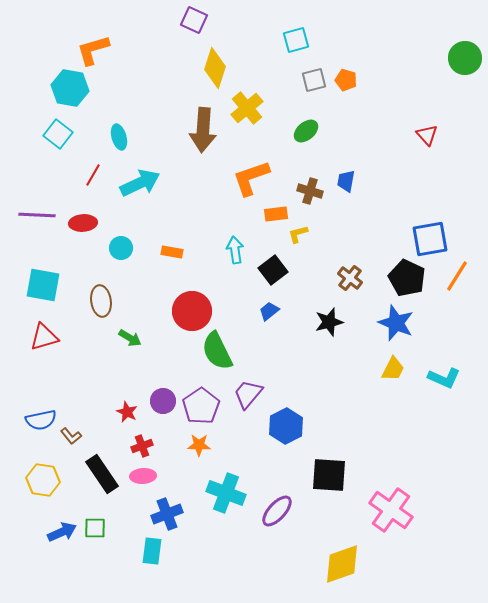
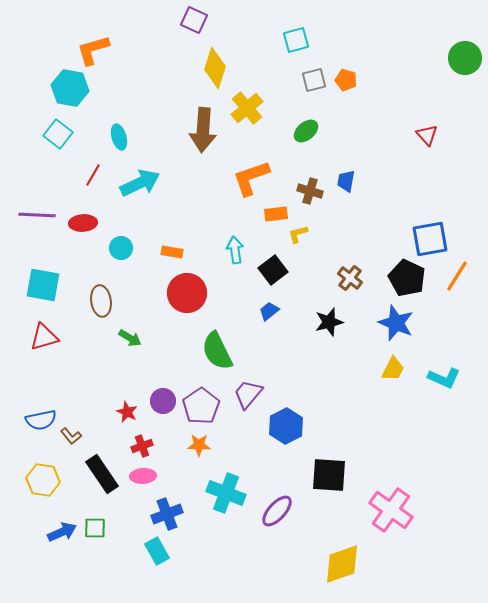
red circle at (192, 311): moved 5 px left, 18 px up
cyan rectangle at (152, 551): moved 5 px right; rotated 36 degrees counterclockwise
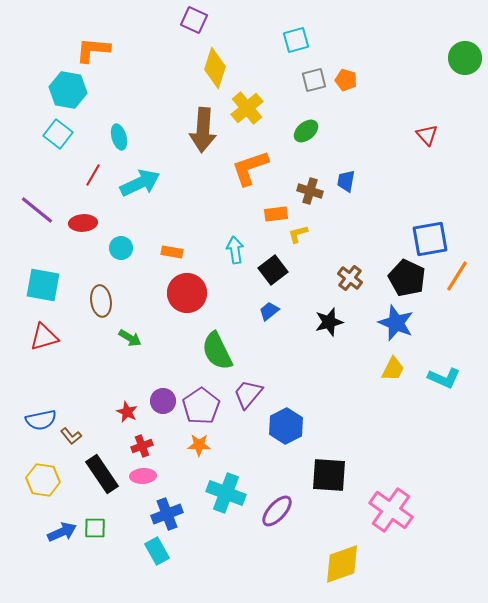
orange L-shape at (93, 50): rotated 21 degrees clockwise
cyan hexagon at (70, 88): moved 2 px left, 2 px down
orange L-shape at (251, 178): moved 1 px left, 10 px up
purple line at (37, 215): moved 5 px up; rotated 36 degrees clockwise
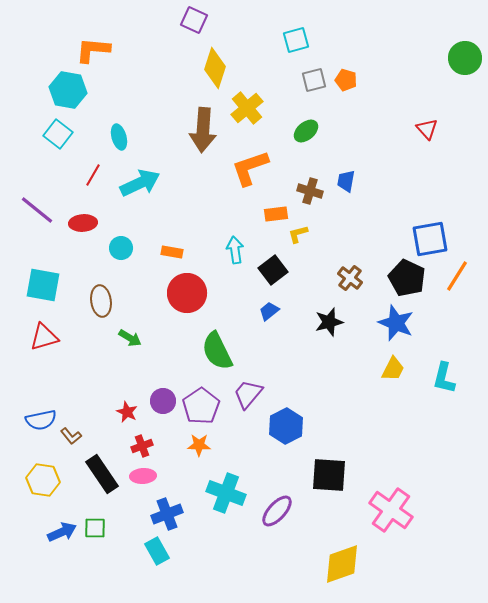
red triangle at (427, 135): moved 6 px up
cyan L-shape at (444, 378): rotated 80 degrees clockwise
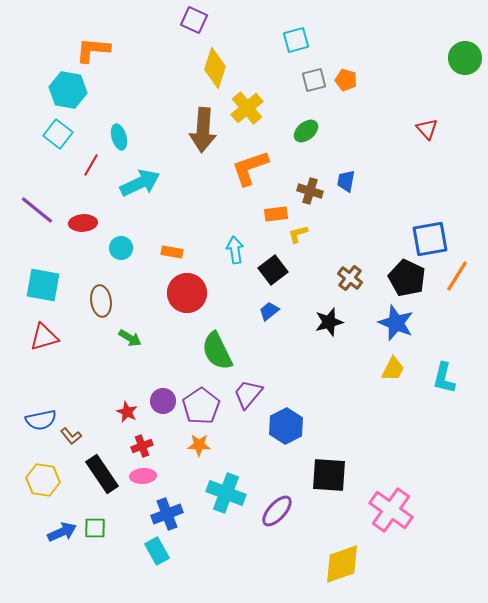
red line at (93, 175): moved 2 px left, 10 px up
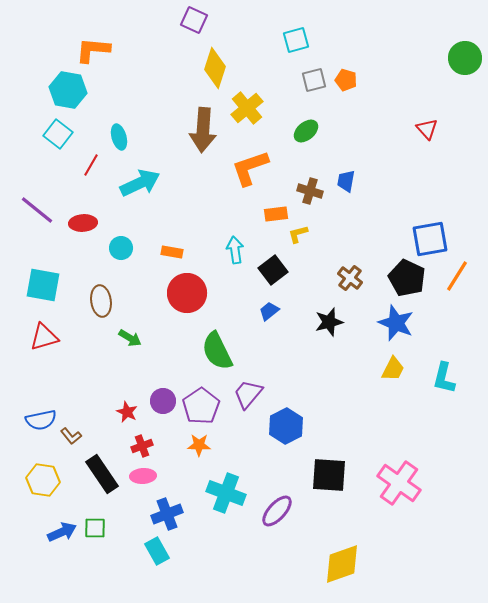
pink cross at (391, 510): moved 8 px right, 27 px up
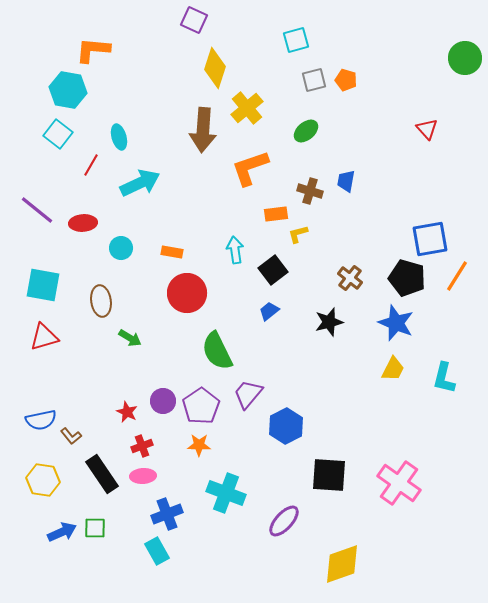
black pentagon at (407, 278): rotated 9 degrees counterclockwise
purple ellipse at (277, 511): moved 7 px right, 10 px down
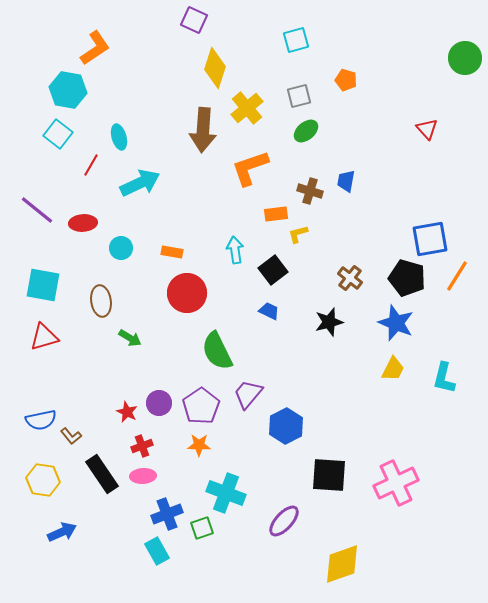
orange L-shape at (93, 50): moved 2 px right, 2 px up; rotated 141 degrees clockwise
gray square at (314, 80): moved 15 px left, 16 px down
blue trapezoid at (269, 311): rotated 65 degrees clockwise
purple circle at (163, 401): moved 4 px left, 2 px down
pink cross at (399, 483): moved 3 px left; rotated 30 degrees clockwise
green square at (95, 528): moved 107 px right; rotated 20 degrees counterclockwise
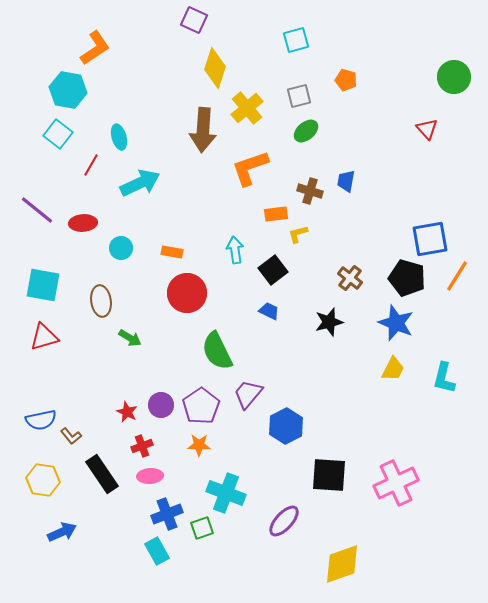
green circle at (465, 58): moved 11 px left, 19 px down
purple circle at (159, 403): moved 2 px right, 2 px down
pink ellipse at (143, 476): moved 7 px right
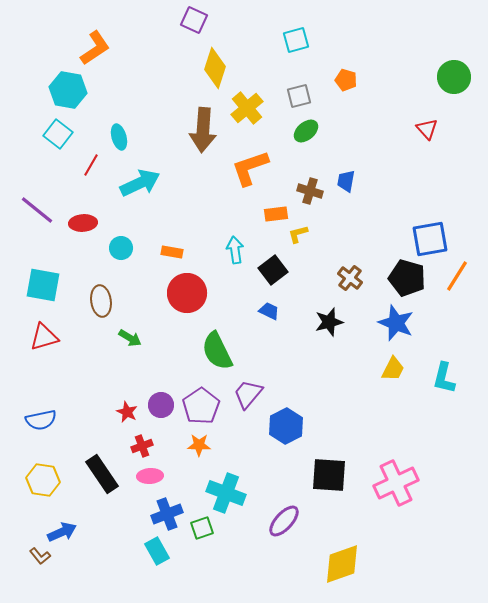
brown L-shape at (71, 436): moved 31 px left, 120 px down
